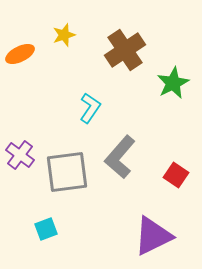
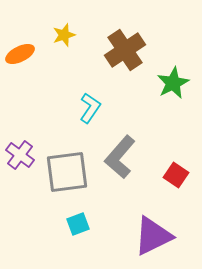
cyan square: moved 32 px right, 5 px up
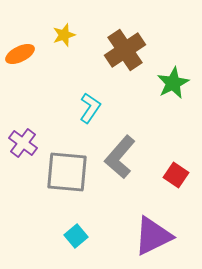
purple cross: moved 3 px right, 12 px up
gray square: rotated 12 degrees clockwise
cyan square: moved 2 px left, 12 px down; rotated 20 degrees counterclockwise
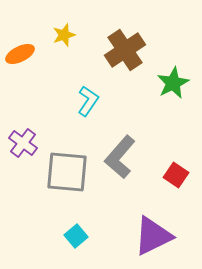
cyan L-shape: moved 2 px left, 7 px up
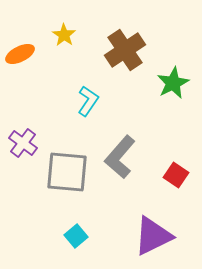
yellow star: rotated 20 degrees counterclockwise
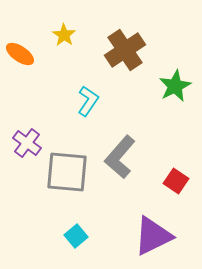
orange ellipse: rotated 60 degrees clockwise
green star: moved 2 px right, 3 px down
purple cross: moved 4 px right
red square: moved 6 px down
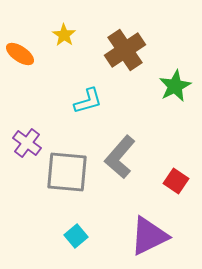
cyan L-shape: rotated 40 degrees clockwise
purple triangle: moved 4 px left
